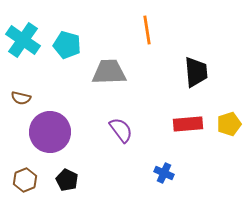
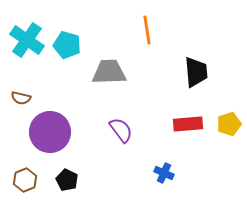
cyan cross: moved 4 px right
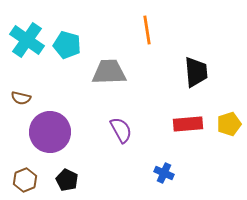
purple semicircle: rotated 8 degrees clockwise
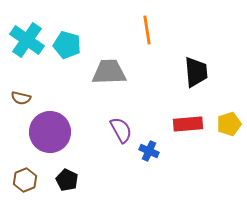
blue cross: moved 15 px left, 22 px up
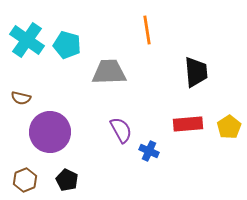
yellow pentagon: moved 3 px down; rotated 15 degrees counterclockwise
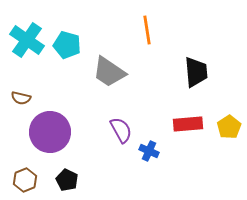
gray trapezoid: rotated 144 degrees counterclockwise
